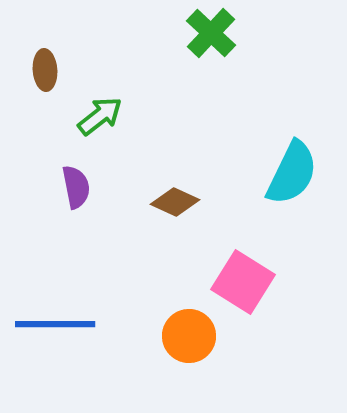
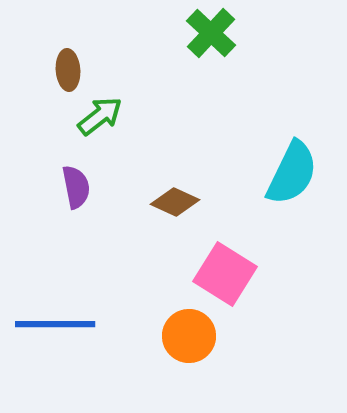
brown ellipse: moved 23 px right
pink square: moved 18 px left, 8 px up
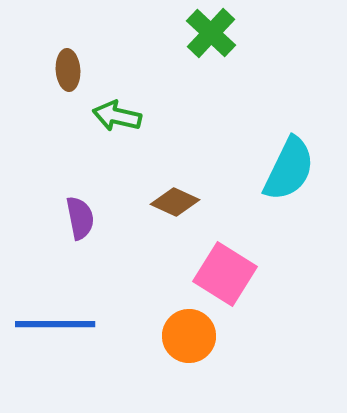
green arrow: moved 17 px right; rotated 129 degrees counterclockwise
cyan semicircle: moved 3 px left, 4 px up
purple semicircle: moved 4 px right, 31 px down
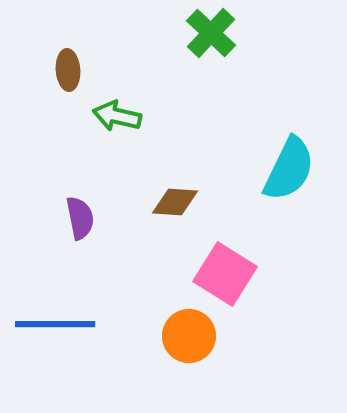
brown diamond: rotated 21 degrees counterclockwise
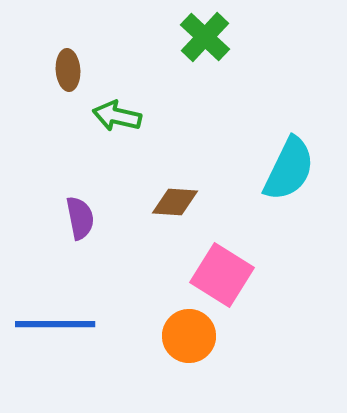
green cross: moved 6 px left, 4 px down
pink square: moved 3 px left, 1 px down
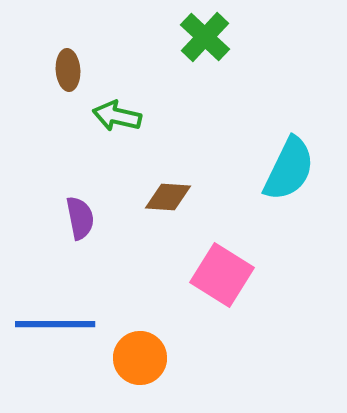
brown diamond: moved 7 px left, 5 px up
orange circle: moved 49 px left, 22 px down
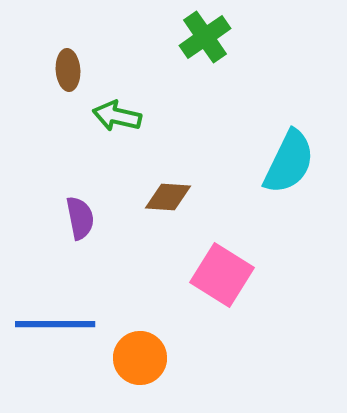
green cross: rotated 12 degrees clockwise
cyan semicircle: moved 7 px up
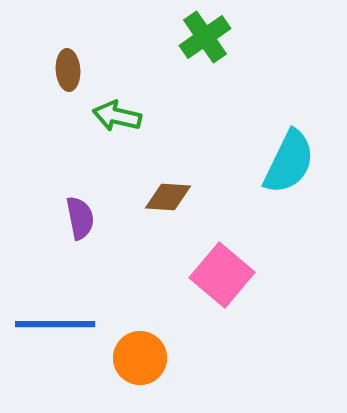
pink square: rotated 8 degrees clockwise
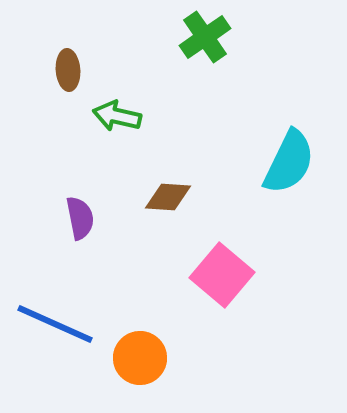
blue line: rotated 24 degrees clockwise
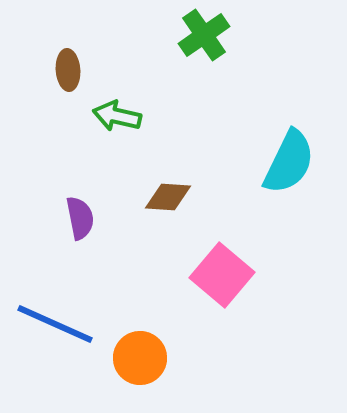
green cross: moved 1 px left, 2 px up
